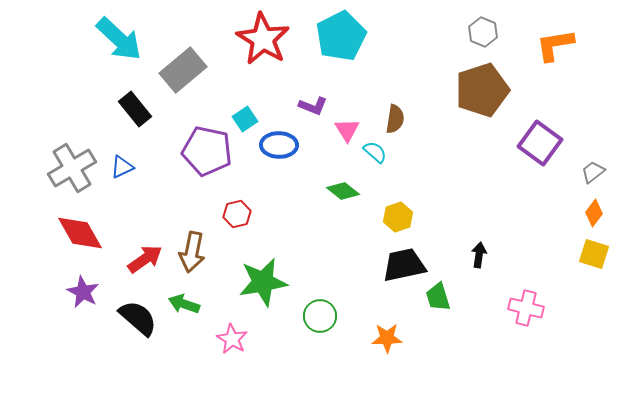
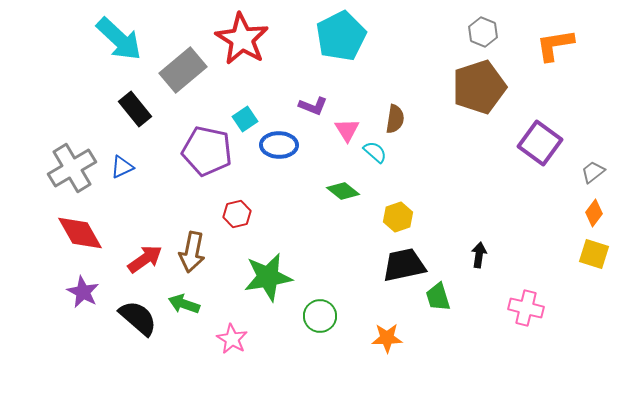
red star: moved 21 px left
brown pentagon: moved 3 px left, 3 px up
green star: moved 5 px right, 5 px up
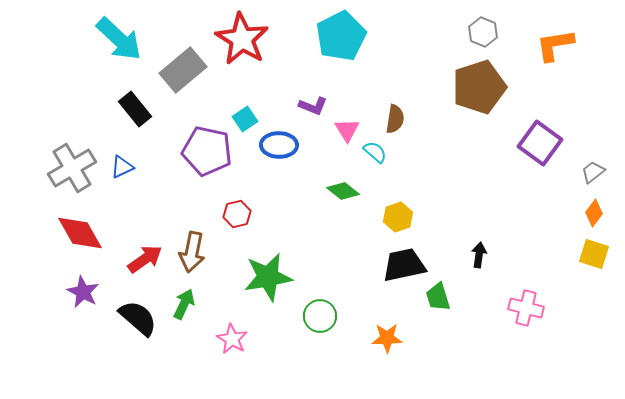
green arrow: rotated 96 degrees clockwise
